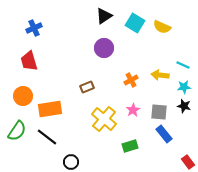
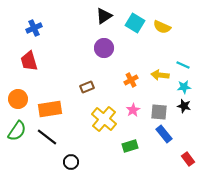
orange circle: moved 5 px left, 3 px down
red rectangle: moved 3 px up
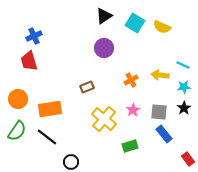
blue cross: moved 8 px down
black star: moved 2 px down; rotated 24 degrees clockwise
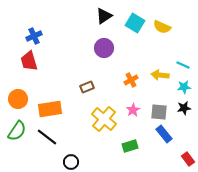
black star: rotated 24 degrees clockwise
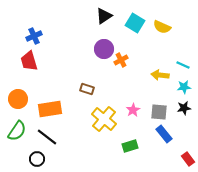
purple circle: moved 1 px down
orange cross: moved 10 px left, 20 px up
brown rectangle: moved 2 px down; rotated 40 degrees clockwise
black circle: moved 34 px left, 3 px up
